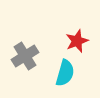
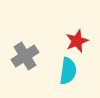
cyan semicircle: moved 3 px right, 2 px up; rotated 8 degrees counterclockwise
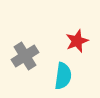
cyan semicircle: moved 5 px left, 5 px down
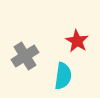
red star: rotated 20 degrees counterclockwise
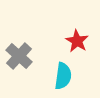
gray cross: moved 6 px left; rotated 16 degrees counterclockwise
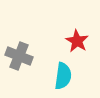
gray cross: rotated 20 degrees counterclockwise
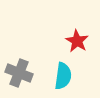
gray cross: moved 17 px down
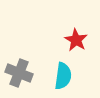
red star: moved 1 px left, 1 px up
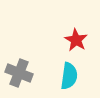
cyan semicircle: moved 6 px right
